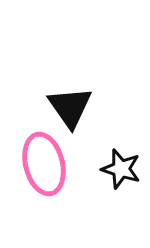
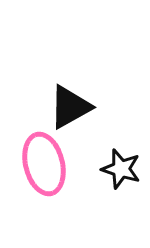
black triangle: rotated 36 degrees clockwise
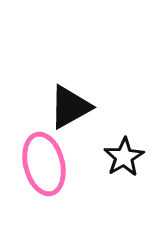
black star: moved 3 px right, 12 px up; rotated 24 degrees clockwise
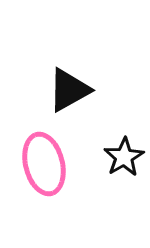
black triangle: moved 1 px left, 17 px up
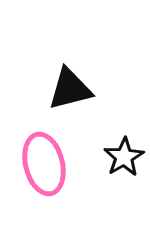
black triangle: moved 1 px right, 1 px up; rotated 15 degrees clockwise
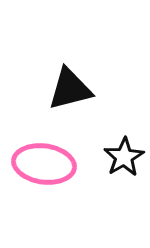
pink ellipse: rotated 68 degrees counterclockwise
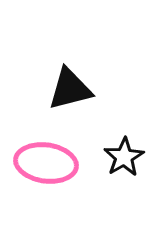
pink ellipse: moved 2 px right, 1 px up
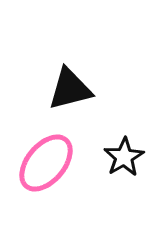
pink ellipse: rotated 58 degrees counterclockwise
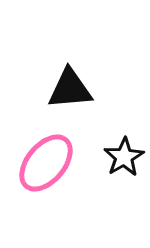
black triangle: rotated 9 degrees clockwise
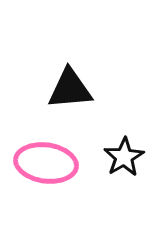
pink ellipse: rotated 58 degrees clockwise
